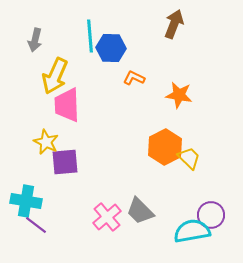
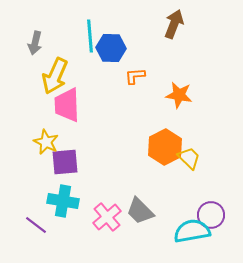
gray arrow: moved 3 px down
orange L-shape: moved 1 px right, 2 px up; rotated 30 degrees counterclockwise
cyan cross: moved 37 px right
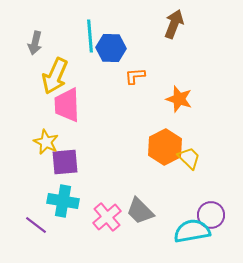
orange star: moved 4 px down; rotated 8 degrees clockwise
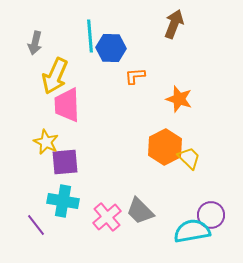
purple line: rotated 15 degrees clockwise
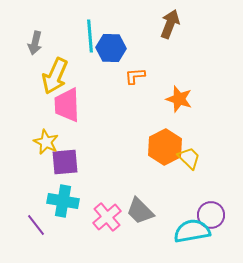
brown arrow: moved 4 px left
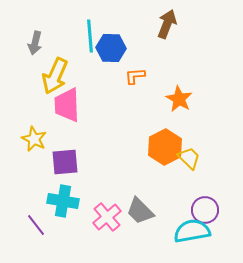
brown arrow: moved 3 px left
orange star: rotated 12 degrees clockwise
yellow star: moved 12 px left, 3 px up
purple circle: moved 6 px left, 5 px up
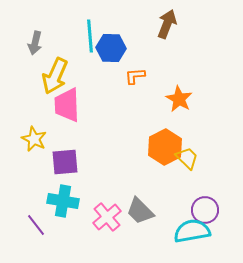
yellow trapezoid: moved 2 px left
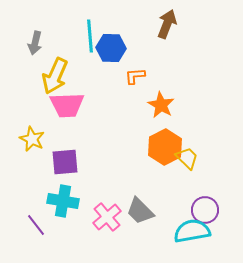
orange star: moved 18 px left, 6 px down
pink trapezoid: rotated 90 degrees counterclockwise
yellow star: moved 2 px left
